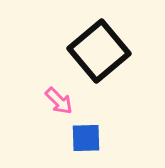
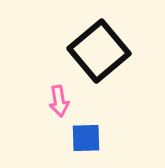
pink arrow: rotated 36 degrees clockwise
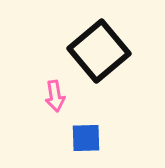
pink arrow: moved 4 px left, 5 px up
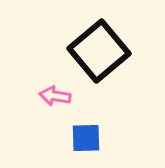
pink arrow: rotated 108 degrees clockwise
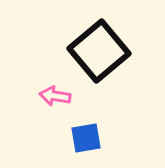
blue square: rotated 8 degrees counterclockwise
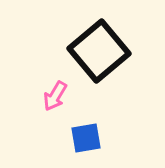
pink arrow: rotated 68 degrees counterclockwise
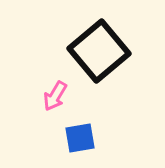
blue square: moved 6 px left
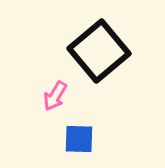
blue square: moved 1 px left, 1 px down; rotated 12 degrees clockwise
